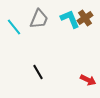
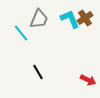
cyan line: moved 7 px right, 6 px down
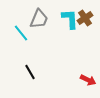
cyan L-shape: rotated 20 degrees clockwise
black line: moved 8 px left
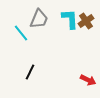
brown cross: moved 1 px right, 3 px down
black line: rotated 56 degrees clockwise
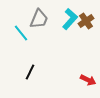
cyan L-shape: rotated 45 degrees clockwise
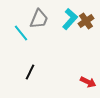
red arrow: moved 2 px down
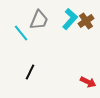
gray trapezoid: moved 1 px down
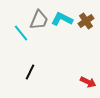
cyan L-shape: moved 8 px left; rotated 105 degrees counterclockwise
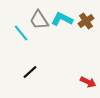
gray trapezoid: rotated 125 degrees clockwise
black line: rotated 21 degrees clockwise
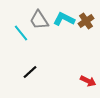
cyan L-shape: moved 2 px right
red arrow: moved 1 px up
